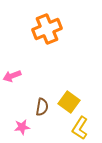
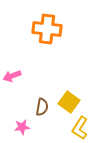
orange cross: rotated 28 degrees clockwise
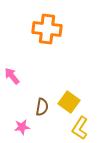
pink arrow: rotated 72 degrees clockwise
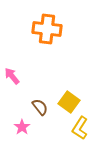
brown semicircle: moved 2 px left; rotated 48 degrees counterclockwise
pink star: rotated 28 degrees counterclockwise
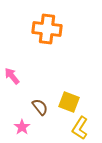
yellow square: rotated 15 degrees counterclockwise
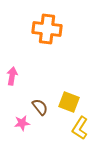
pink arrow: rotated 48 degrees clockwise
pink star: moved 4 px up; rotated 28 degrees clockwise
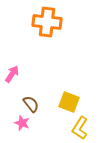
orange cross: moved 7 px up
pink arrow: moved 2 px up; rotated 24 degrees clockwise
brown semicircle: moved 9 px left, 3 px up
pink star: rotated 28 degrees clockwise
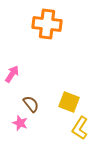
orange cross: moved 2 px down
pink star: moved 2 px left
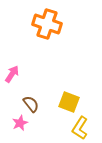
orange cross: rotated 12 degrees clockwise
pink star: rotated 28 degrees clockwise
